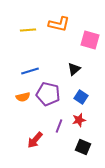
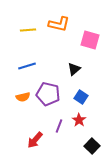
blue line: moved 3 px left, 5 px up
red star: rotated 24 degrees counterclockwise
black square: moved 9 px right, 1 px up; rotated 21 degrees clockwise
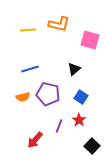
blue line: moved 3 px right, 3 px down
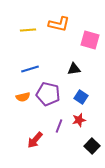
black triangle: rotated 32 degrees clockwise
red star: rotated 24 degrees clockwise
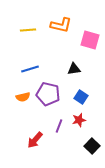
orange L-shape: moved 2 px right, 1 px down
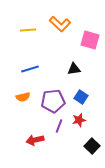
orange L-shape: moved 1 px left, 1 px up; rotated 30 degrees clockwise
purple pentagon: moved 5 px right, 7 px down; rotated 20 degrees counterclockwise
red arrow: rotated 36 degrees clockwise
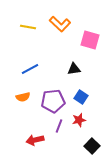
yellow line: moved 3 px up; rotated 14 degrees clockwise
blue line: rotated 12 degrees counterclockwise
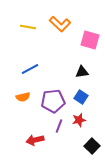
black triangle: moved 8 px right, 3 px down
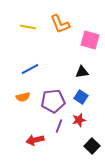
orange L-shape: rotated 25 degrees clockwise
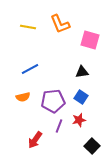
red arrow: rotated 42 degrees counterclockwise
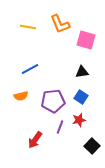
pink square: moved 4 px left
orange semicircle: moved 2 px left, 1 px up
purple line: moved 1 px right, 1 px down
